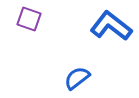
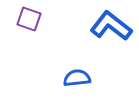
blue semicircle: rotated 32 degrees clockwise
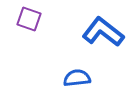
blue L-shape: moved 8 px left, 6 px down
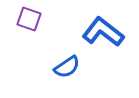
blue semicircle: moved 10 px left, 11 px up; rotated 152 degrees clockwise
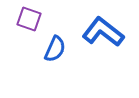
blue semicircle: moved 12 px left, 18 px up; rotated 32 degrees counterclockwise
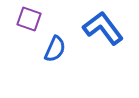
blue L-shape: moved 4 px up; rotated 15 degrees clockwise
